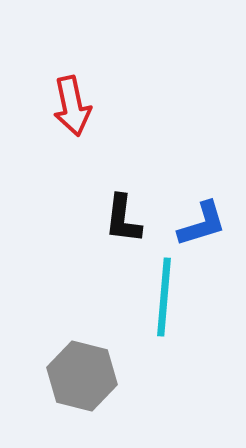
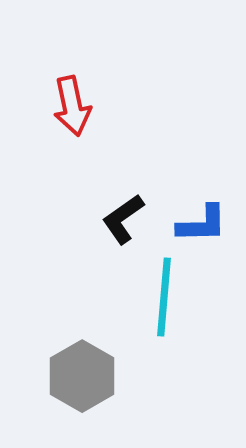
black L-shape: rotated 48 degrees clockwise
blue L-shape: rotated 16 degrees clockwise
gray hexagon: rotated 16 degrees clockwise
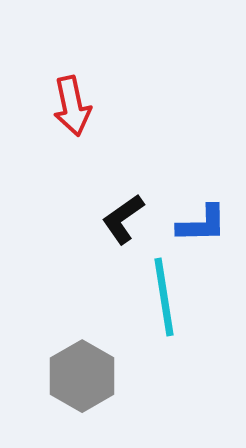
cyan line: rotated 14 degrees counterclockwise
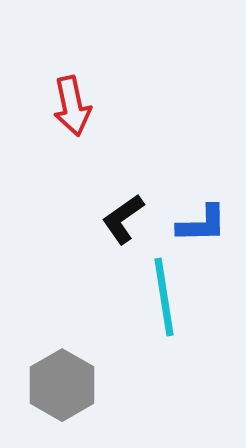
gray hexagon: moved 20 px left, 9 px down
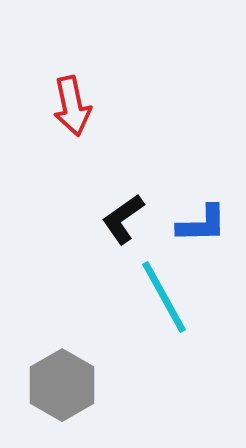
cyan line: rotated 20 degrees counterclockwise
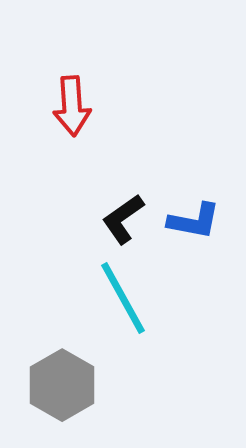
red arrow: rotated 8 degrees clockwise
blue L-shape: moved 8 px left, 3 px up; rotated 12 degrees clockwise
cyan line: moved 41 px left, 1 px down
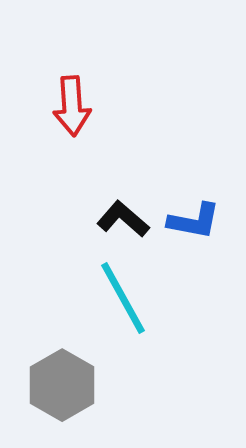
black L-shape: rotated 76 degrees clockwise
